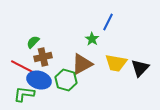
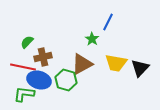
green semicircle: moved 6 px left
red line: rotated 15 degrees counterclockwise
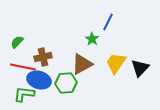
green semicircle: moved 10 px left
yellow trapezoid: rotated 115 degrees clockwise
green hexagon: moved 3 px down; rotated 20 degrees counterclockwise
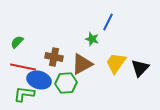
green star: rotated 16 degrees counterclockwise
brown cross: moved 11 px right; rotated 24 degrees clockwise
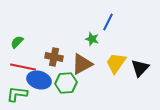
green L-shape: moved 7 px left
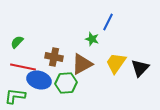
green L-shape: moved 2 px left, 2 px down
